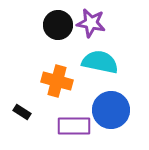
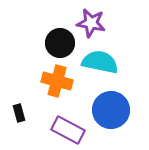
black circle: moved 2 px right, 18 px down
black rectangle: moved 3 px left, 1 px down; rotated 42 degrees clockwise
purple rectangle: moved 6 px left, 4 px down; rotated 28 degrees clockwise
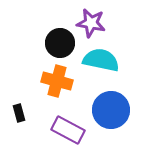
cyan semicircle: moved 1 px right, 2 px up
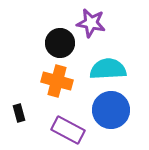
cyan semicircle: moved 7 px right, 9 px down; rotated 15 degrees counterclockwise
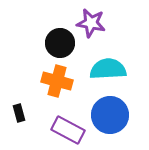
blue circle: moved 1 px left, 5 px down
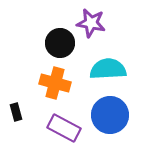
orange cross: moved 2 px left, 2 px down
black rectangle: moved 3 px left, 1 px up
purple rectangle: moved 4 px left, 2 px up
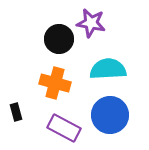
black circle: moved 1 px left, 4 px up
